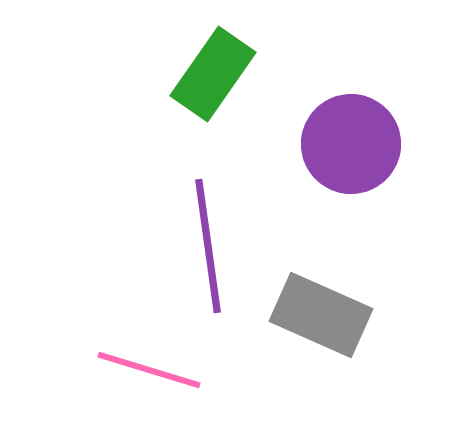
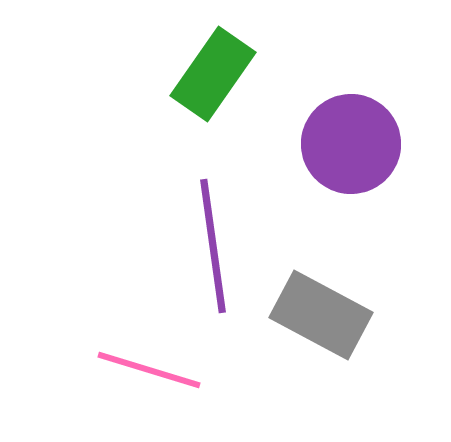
purple line: moved 5 px right
gray rectangle: rotated 4 degrees clockwise
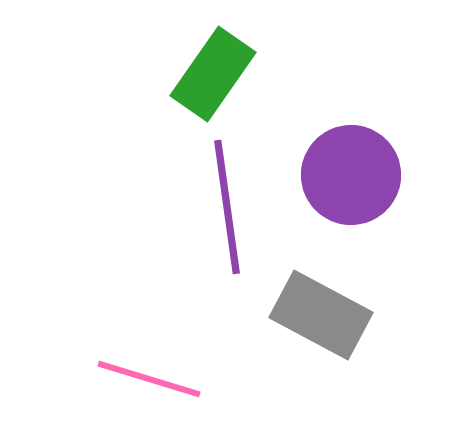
purple circle: moved 31 px down
purple line: moved 14 px right, 39 px up
pink line: moved 9 px down
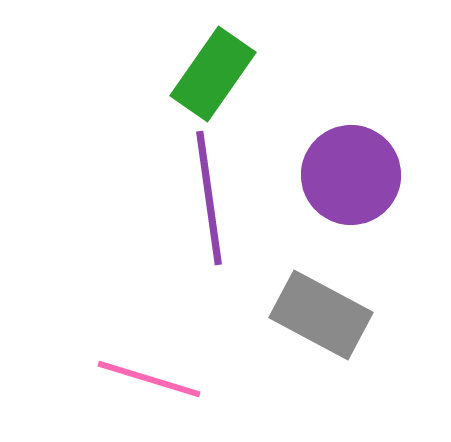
purple line: moved 18 px left, 9 px up
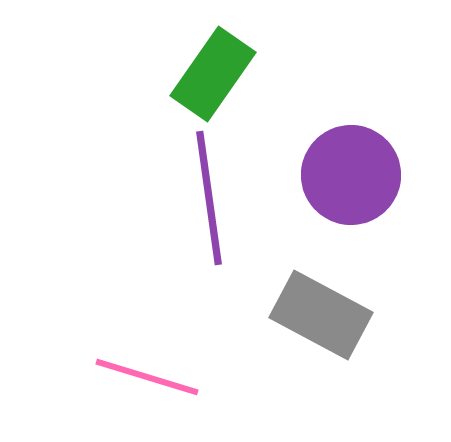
pink line: moved 2 px left, 2 px up
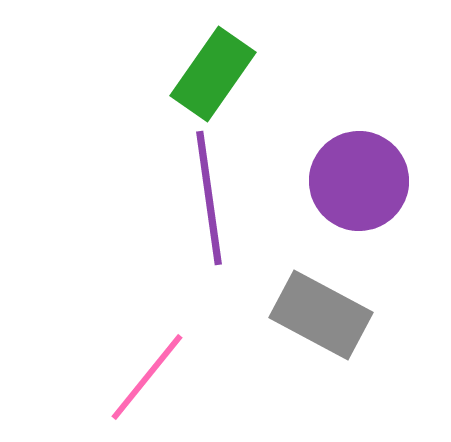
purple circle: moved 8 px right, 6 px down
pink line: rotated 68 degrees counterclockwise
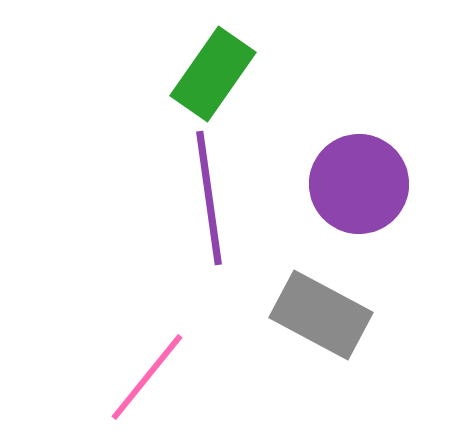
purple circle: moved 3 px down
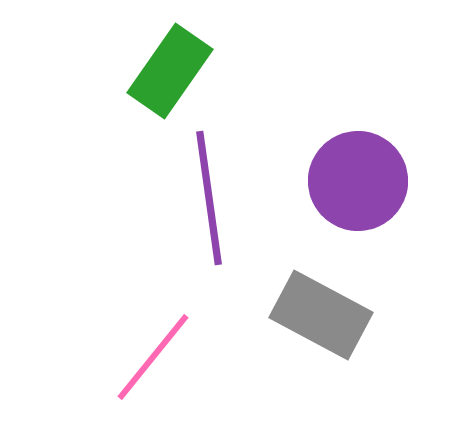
green rectangle: moved 43 px left, 3 px up
purple circle: moved 1 px left, 3 px up
pink line: moved 6 px right, 20 px up
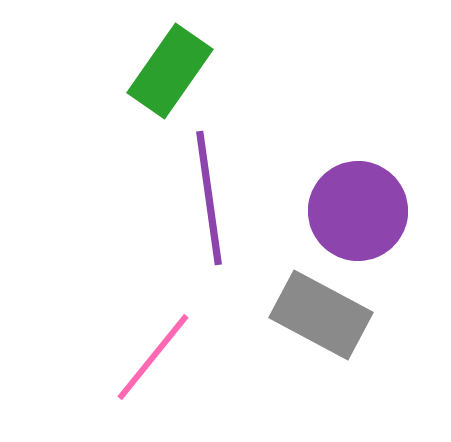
purple circle: moved 30 px down
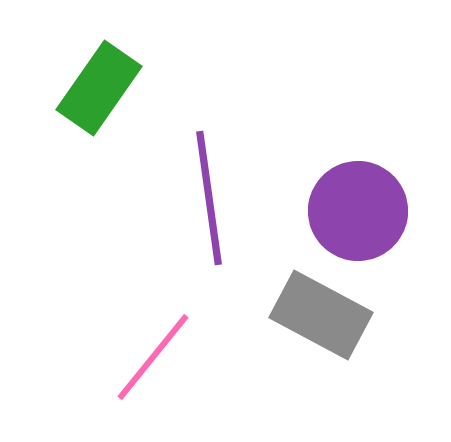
green rectangle: moved 71 px left, 17 px down
